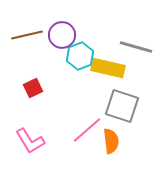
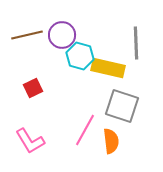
gray line: moved 4 px up; rotated 72 degrees clockwise
cyan hexagon: rotated 24 degrees counterclockwise
pink line: moved 2 px left; rotated 20 degrees counterclockwise
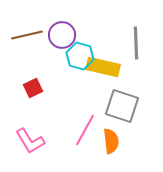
yellow rectangle: moved 5 px left, 1 px up
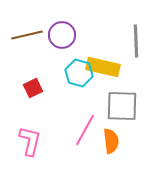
gray line: moved 2 px up
cyan hexagon: moved 1 px left, 17 px down
gray square: rotated 16 degrees counterclockwise
pink L-shape: rotated 136 degrees counterclockwise
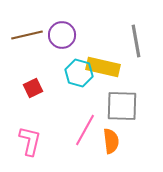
gray line: rotated 8 degrees counterclockwise
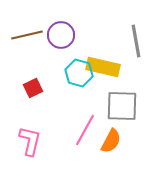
purple circle: moved 1 px left
orange semicircle: rotated 35 degrees clockwise
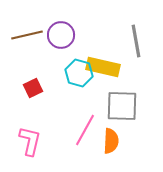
orange semicircle: rotated 25 degrees counterclockwise
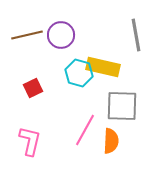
gray line: moved 6 px up
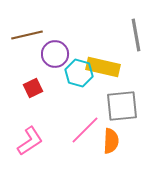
purple circle: moved 6 px left, 19 px down
gray square: rotated 8 degrees counterclockwise
pink line: rotated 16 degrees clockwise
pink L-shape: rotated 44 degrees clockwise
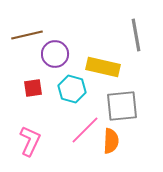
cyan hexagon: moved 7 px left, 16 px down
red square: rotated 18 degrees clockwise
pink L-shape: rotated 32 degrees counterclockwise
